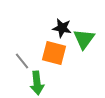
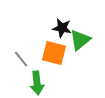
green triangle: moved 4 px left, 1 px down; rotated 15 degrees clockwise
gray line: moved 1 px left, 2 px up
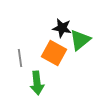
orange square: rotated 15 degrees clockwise
gray line: moved 1 px left, 1 px up; rotated 30 degrees clockwise
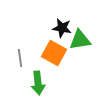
green triangle: rotated 30 degrees clockwise
green arrow: moved 1 px right
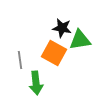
gray line: moved 2 px down
green arrow: moved 2 px left
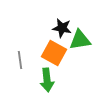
green arrow: moved 11 px right, 3 px up
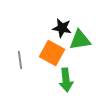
orange square: moved 2 px left
green arrow: moved 19 px right
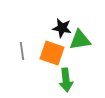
orange square: rotated 10 degrees counterclockwise
gray line: moved 2 px right, 9 px up
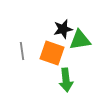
black star: moved 1 px right, 1 px down; rotated 24 degrees counterclockwise
